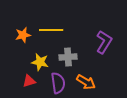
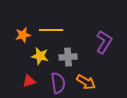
yellow star: moved 6 px up
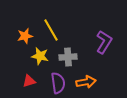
yellow line: rotated 60 degrees clockwise
orange star: moved 2 px right, 1 px down
orange arrow: rotated 42 degrees counterclockwise
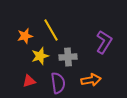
yellow star: rotated 30 degrees counterclockwise
orange arrow: moved 5 px right, 2 px up
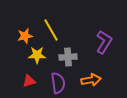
yellow star: moved 3 px left, 1 px up; rotated 18 degrees clockwise
